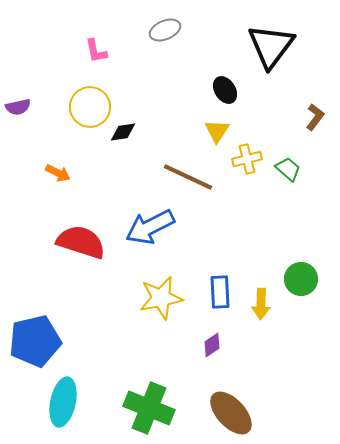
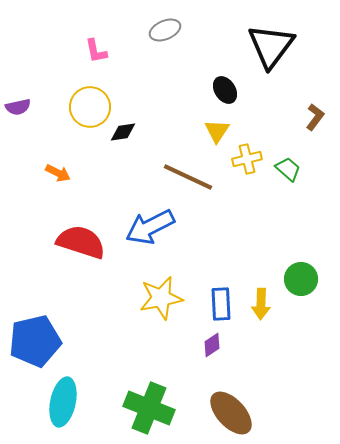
blue rectangle: moved 1 px right, 12 px down
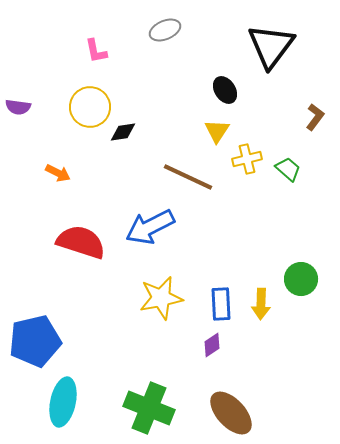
purple semicircle: rotated 20 degrees clockwise
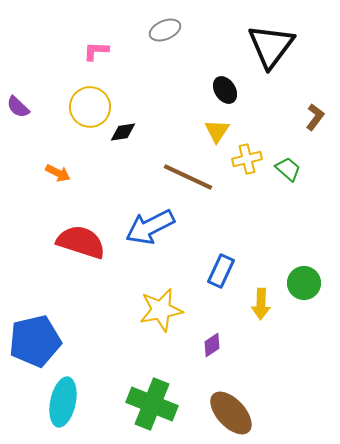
pink L-shape: rotated 104 degrees clockwise
purple semicircle: rotated 35 degrees clockwise
green circle: moved 3 px right, 4 px down
yellow star: moved 12 px down
blue rectangle: moved 33 px up; rotated 28 degrees clockwise
green cross: moved 3 px right, 4 px up
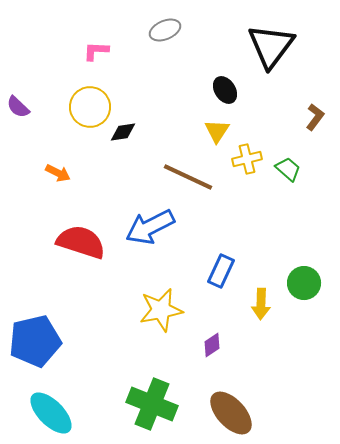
cyan ellipse: moved 12 px left, 11 px down; rotated 57 degrees counterclockwise
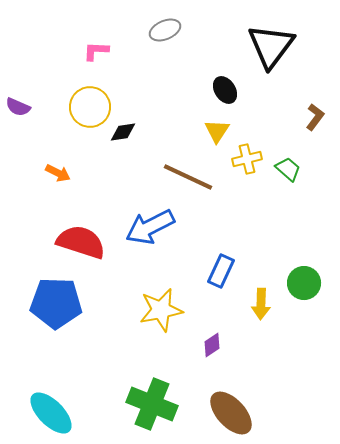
purple semicircle: rotated 20 degrees counterclockwise
blue pentagon: moved 21 px right, 38 px up; rotated 15 degrees clockwise
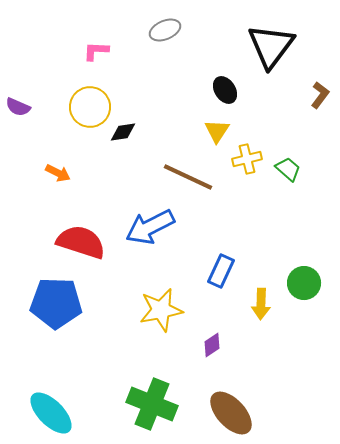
brown L-shape: moved 5 px right, 22 px up
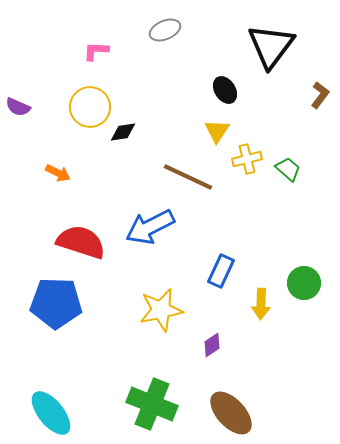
cyan ellipse: rotated 6 degrees clockwise
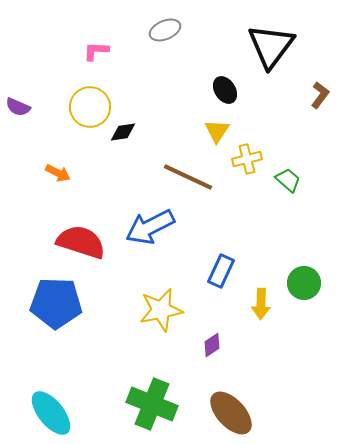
green trapezoid: moved 11 px down
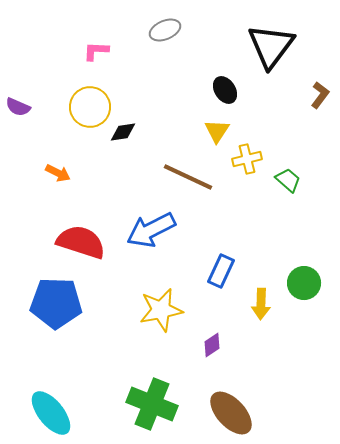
blue arrow: moved 1 px right, 3 px down
